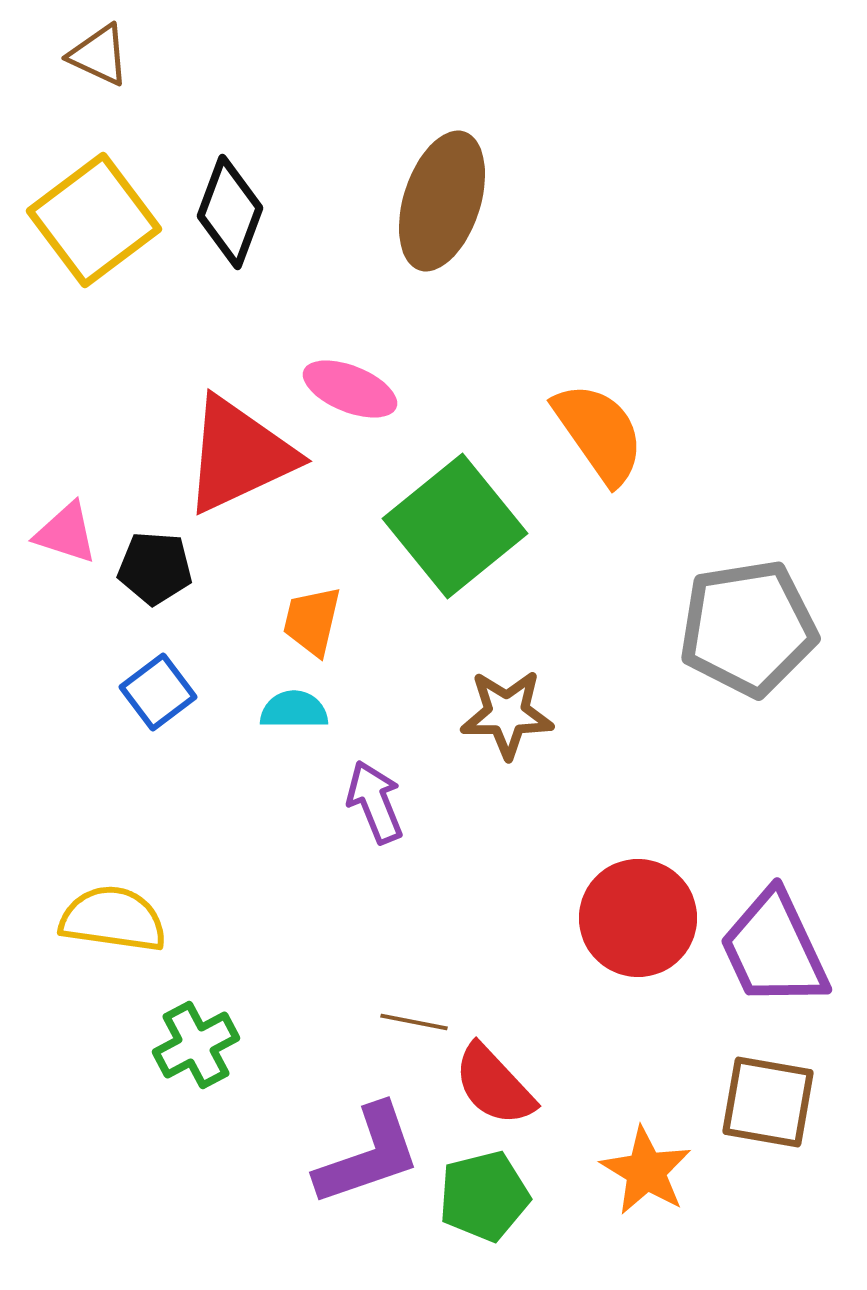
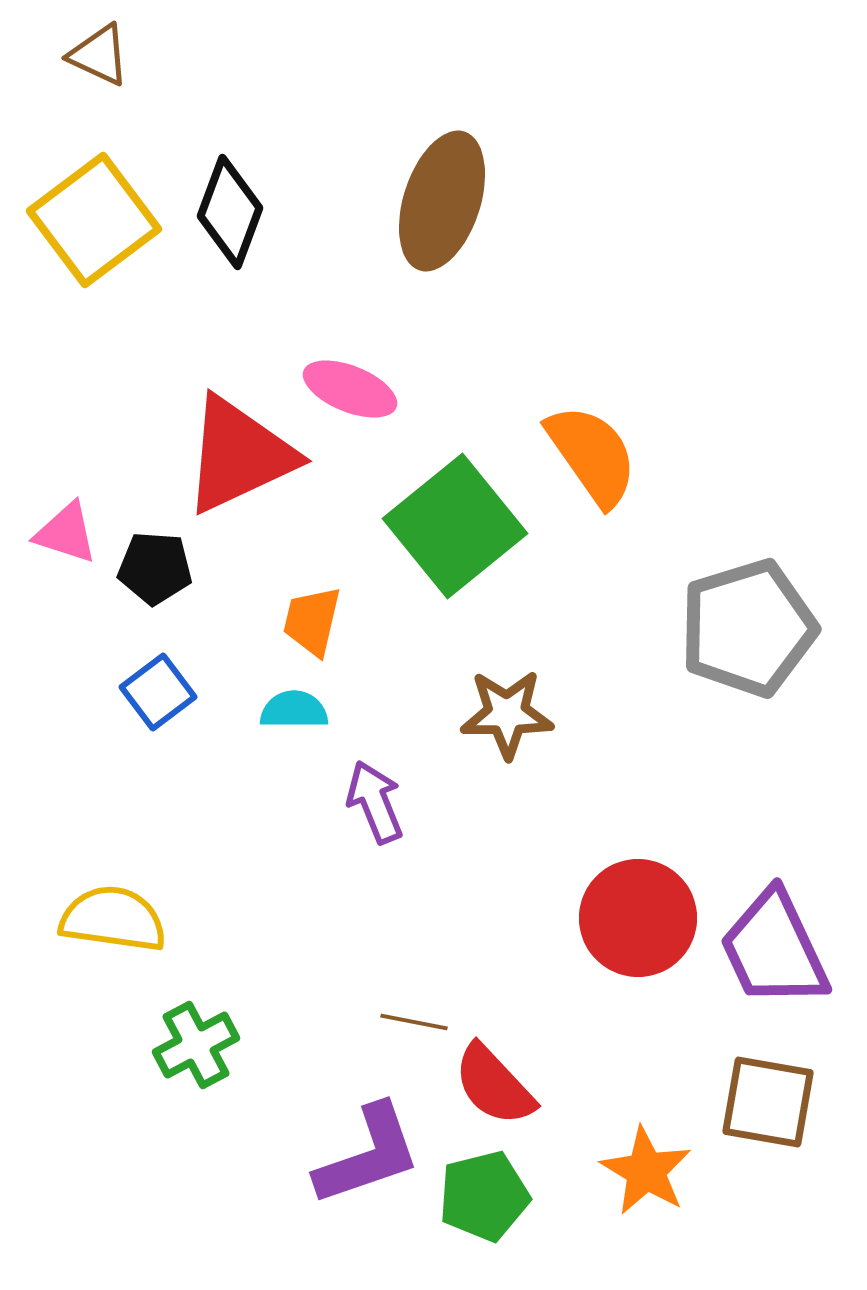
orange semicircle: moved 7 px left, 22 px down
gray pentagon: rotated 8 degrees counterclockwise
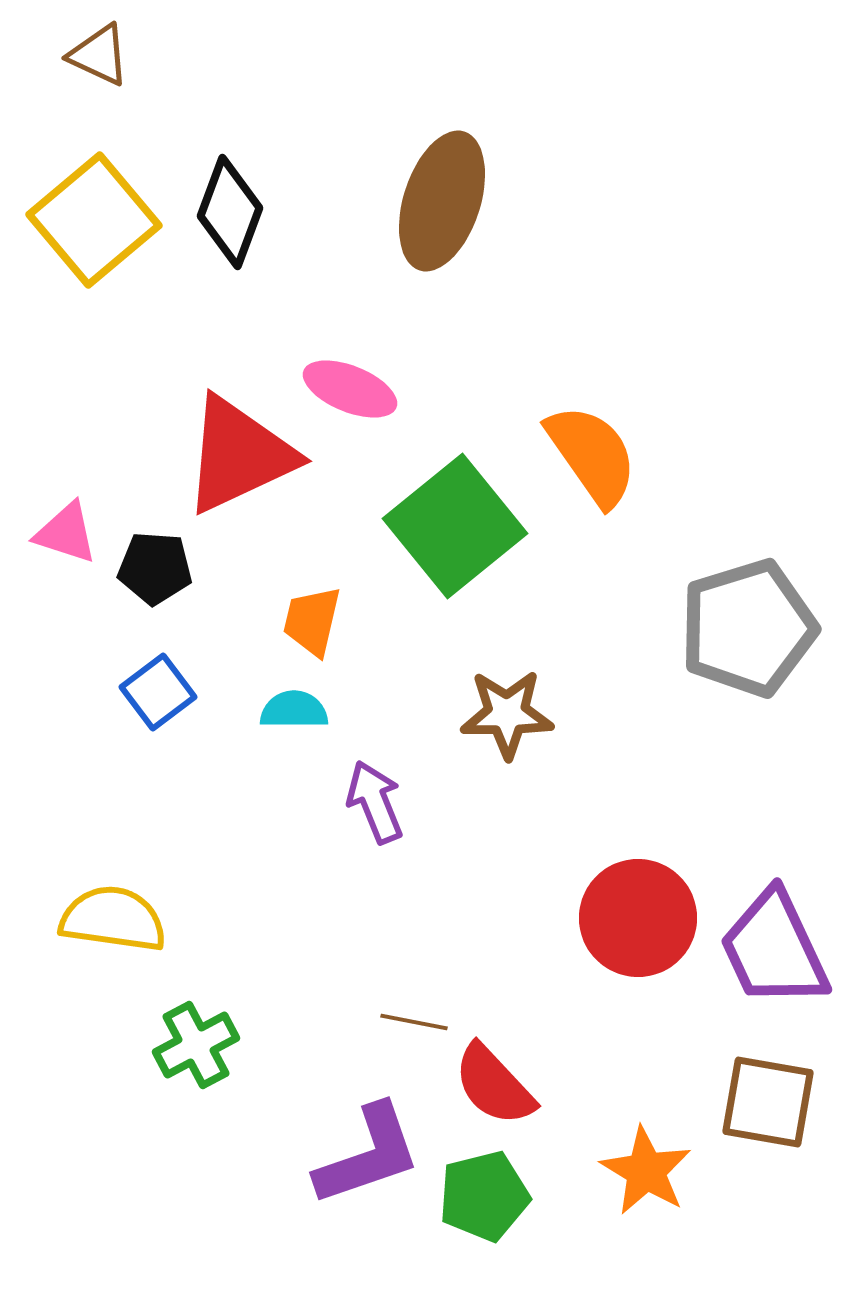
yellow square: rotated 3 degrees counterclockwise
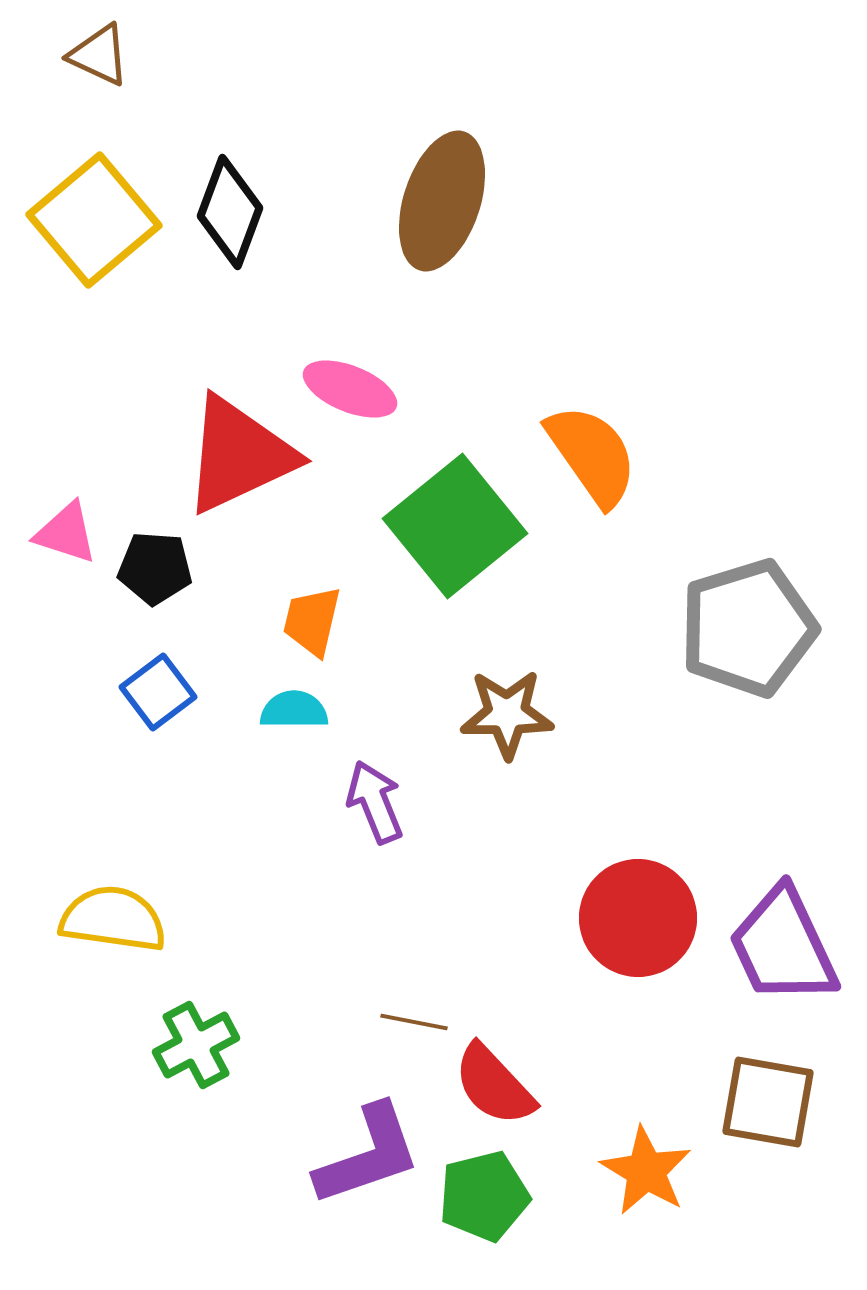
purple trapezoid: moved 9 px right, 3 px up
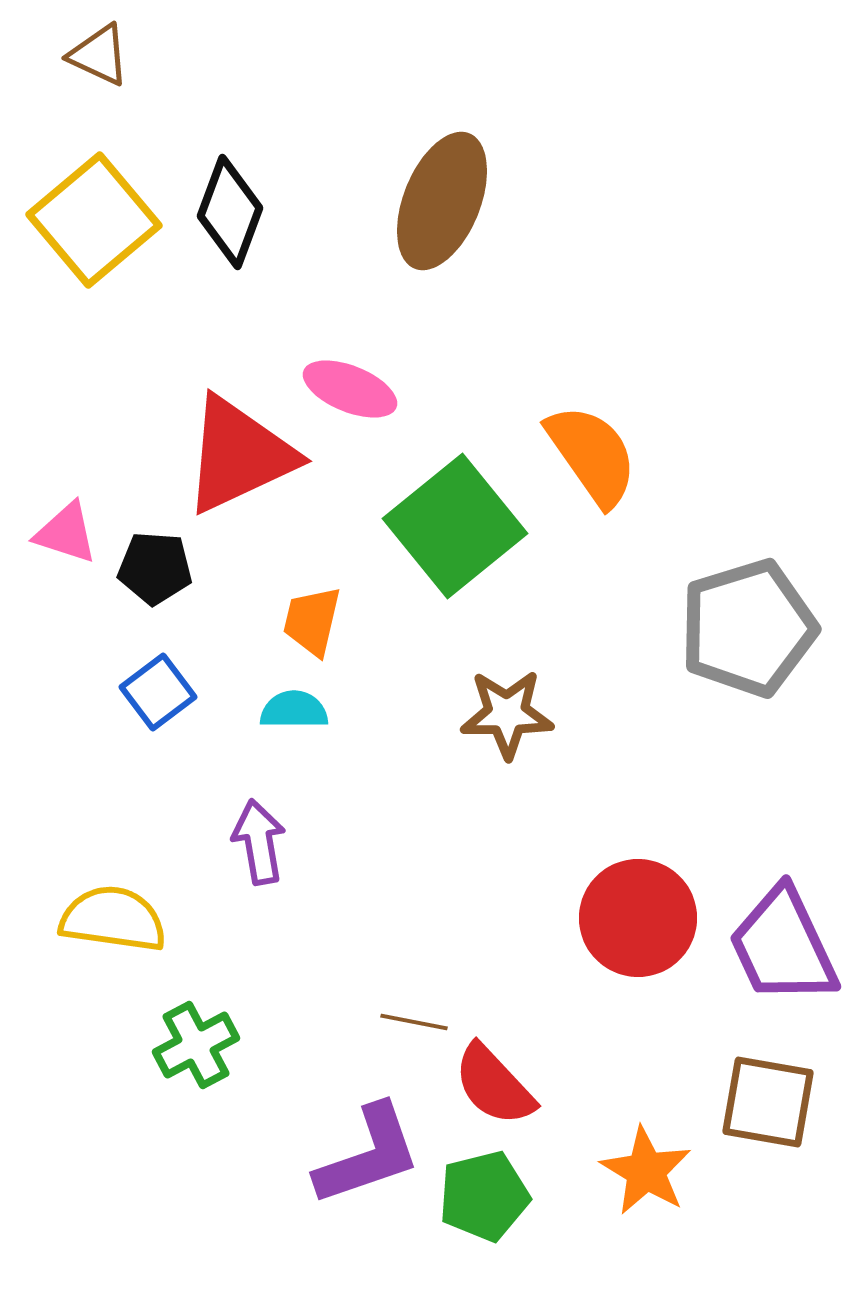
brown ellipse: rotated 4 degrees clockwise
purple arrow: moved 116 px left, 40 px down; rotated 12 degrees clockwise
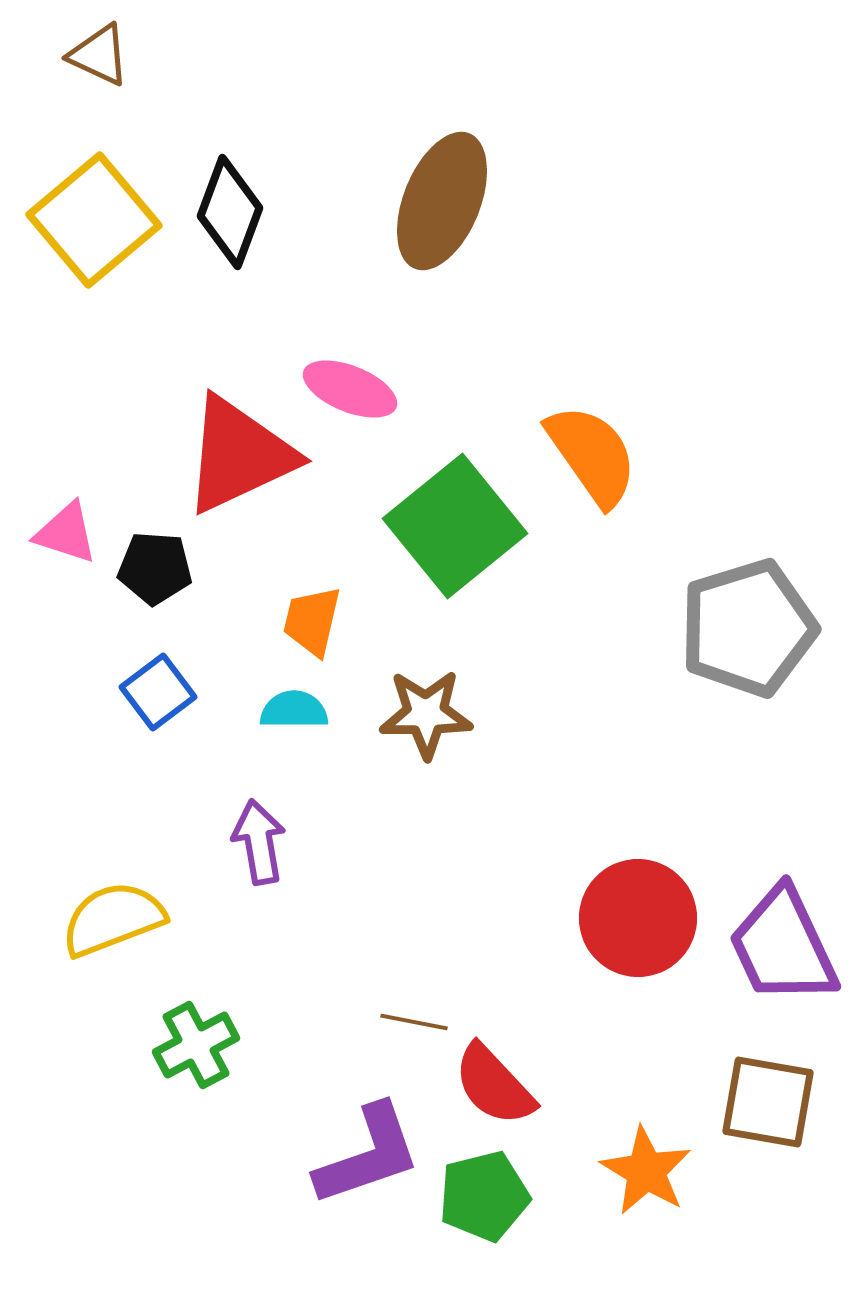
brown star: moved 81 px left
yellow semicircle: rotated 29 degrees counterclockwise
